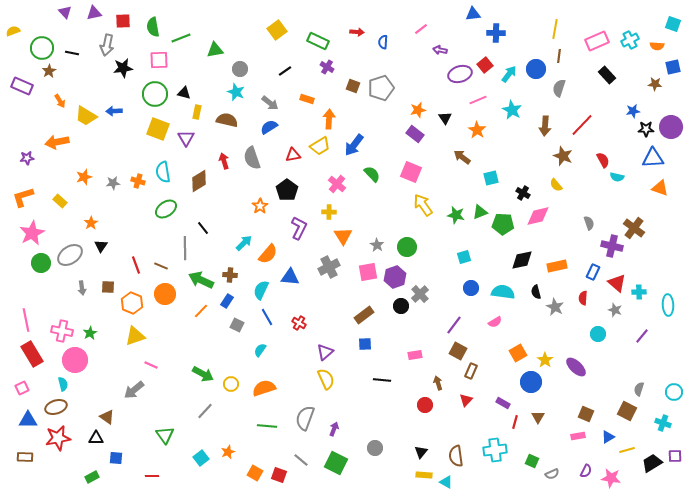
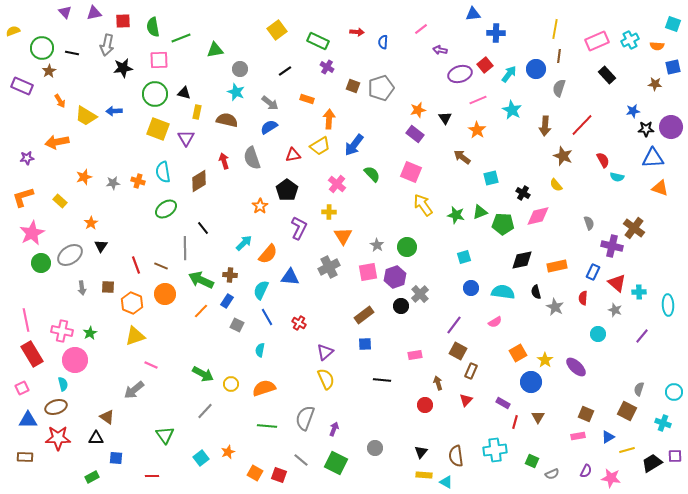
cyan semicircle at (260, 350): rotated 24 degrees counterclockwise
red star at (58, 438): rotated 10 degrees clockwise
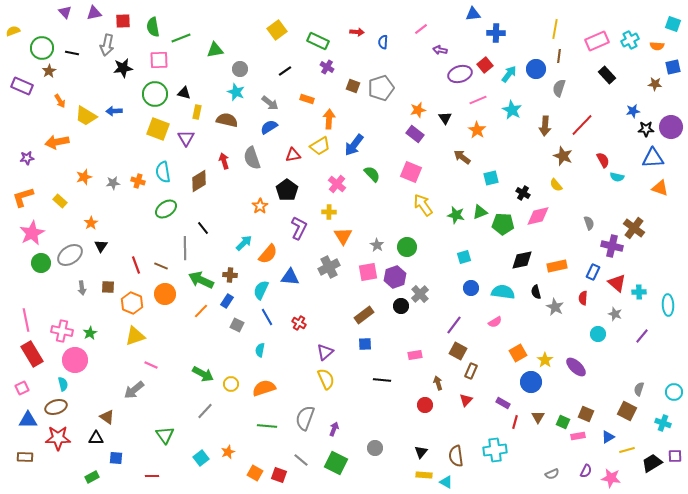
gray star at (615, 310): moved 4 px down
green square at (532, 461): moved 31 px right, 39 px up
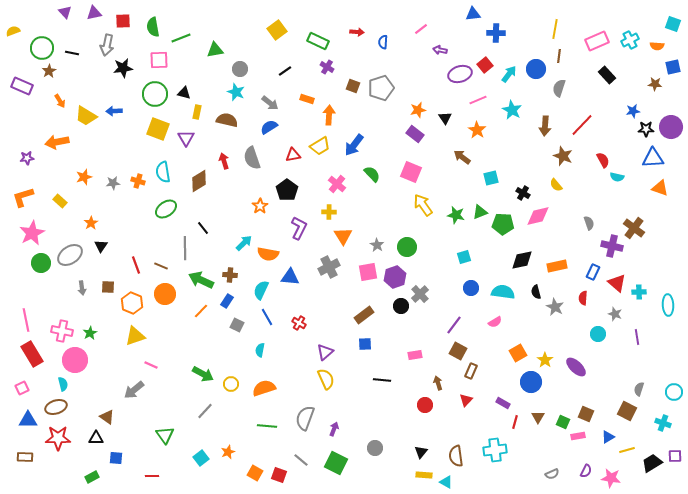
orange arrow at (329, 119): moved 4 px up
orange semicircle at (268, 254): rotated 60 degrees clockwise
purple line at (642, 336): moved 5 px left, 1 px down; rotated 49 degrees counterclockwise
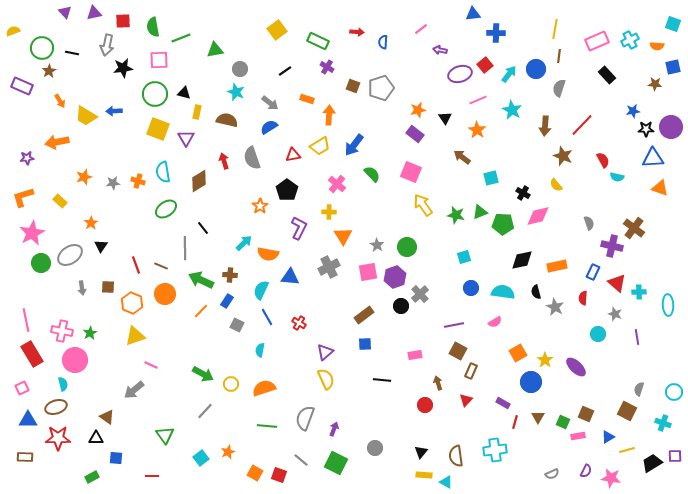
purple line at (454, 325): rotated 42 degrees clockwise
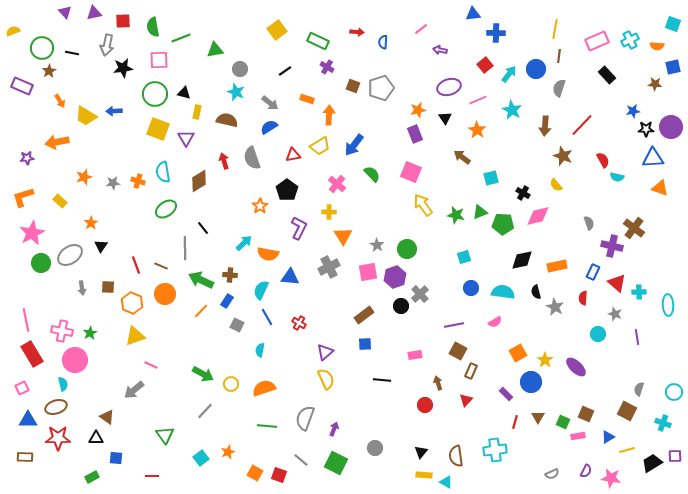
purple ellipse at (460, 74): moved 11 px left, 13 px down
purple rectangle at (415, 134): rotated 30 degrees clockwise
green circle at (407, 247): moved 2 px down
purple rectangle at (503, 403): moved 3 px right, 9 px up; rotated 16 degrees clockwise
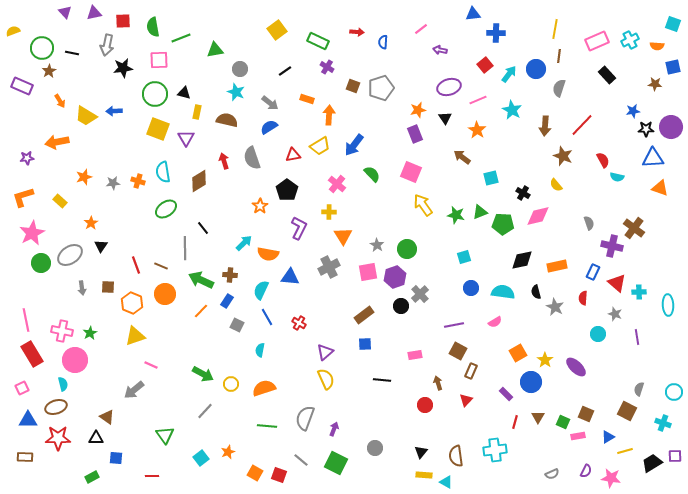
yellow line at (627, 450): moved 2 px left, 1 px down
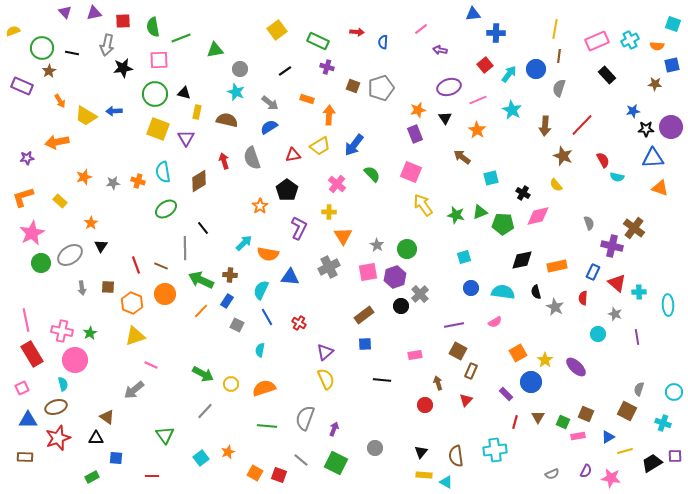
purple cross at (327, 67): rotated 16 degrees counterclockwise
blue square at (673, 67): moved 1 px left, 2 px up
red star at (58, 438): rotated 20 degrees counterclockwise
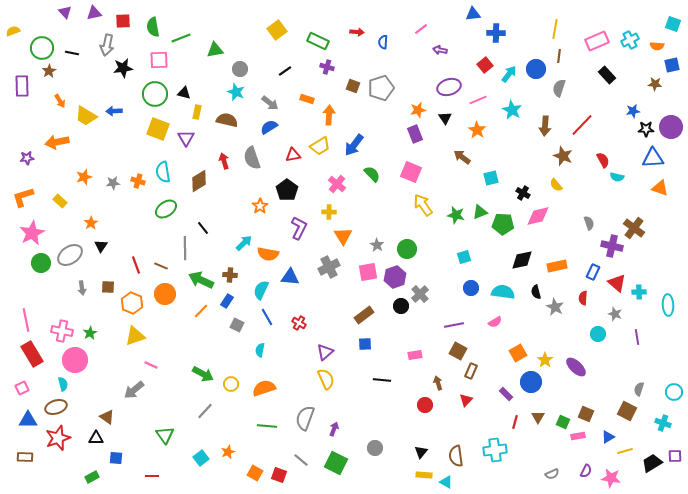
purple rectangle at (22, 86): rotated 65 degrees clockwise
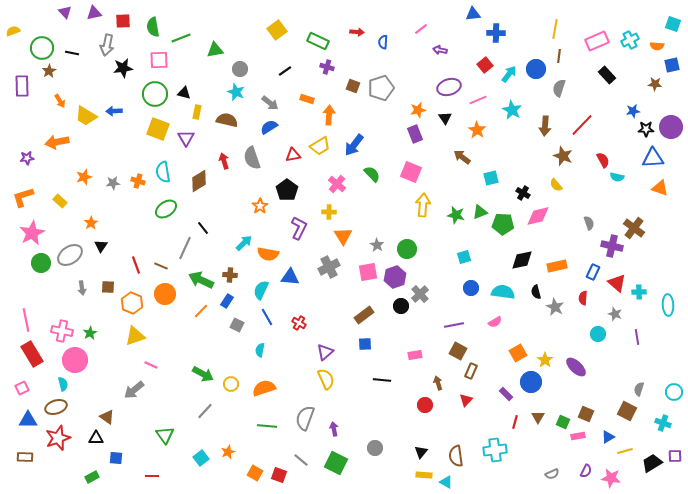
yellow arrow at (423, 205): rotated 40 degrees clockwise
gray line at (185, 248): rotated 25 degrees clockwise
purple arrow at (334, 429): rotated 32 degrees counterclockwise
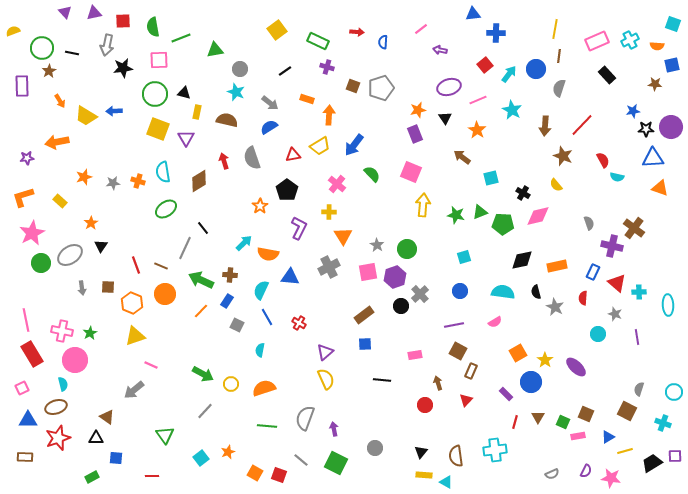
blue circle at (471, 288): moved 11 px left, 3 px down
